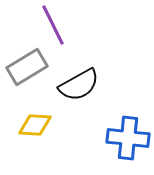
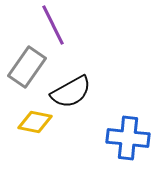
gray rectangle: rotated 24 degrees counterclockwise
black semicircle: moved 8 px left, 7 px down
yellow diamond: moved 3 px up; rotated 8 degrees clockwise
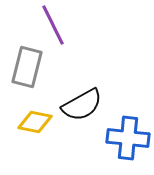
gray rectangle: rotated 21 degrees counterclockwise
black semicircle: moved 11 px right, 13 px down
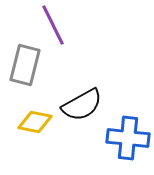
gray rectangle: moved 2 px left, 2 px up
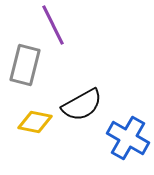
blue cross: rotated 24 degrees clockwise
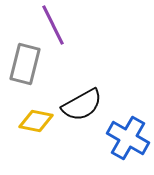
gray rectangle: moved 1 px up
yellow diamond: moved 1 px right, 1 px up
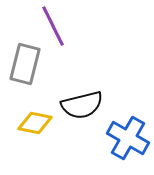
purple line: moved 1 px down
black semicircle: rotated 15 degrees clockwise
yellow diamond: moved 1 px left, 2 px down
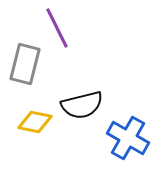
purple line: moved 4 px right, 2 px down
yellow diamond: moved 1 px up
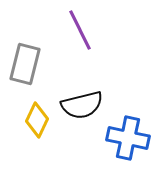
purple line: moved 23 px right, 2 px down
yellow diamond: moved 2 px right, 2 px up; rotated 76 degrees counterclockwise
blue cross: rotated 18 degrees counterclockwise
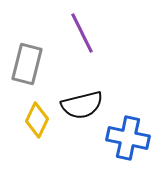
purple line: moved 2 px right, 3 px down
gray rectangle: moved 2 px right
